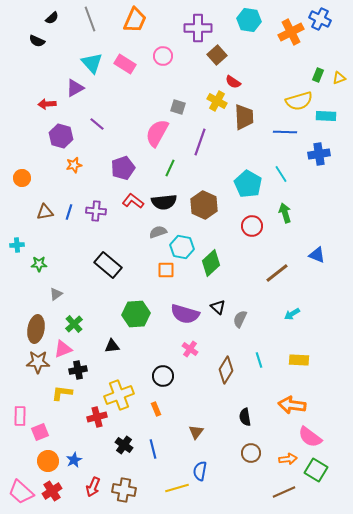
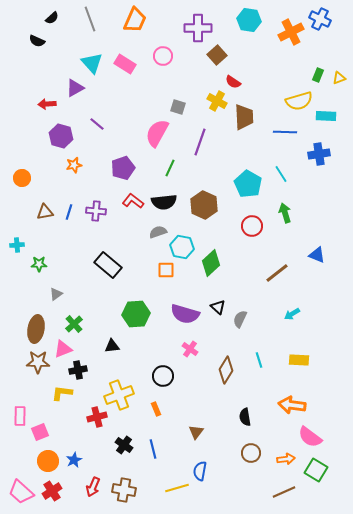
orange arrow at (288, 459): moved 2 px left
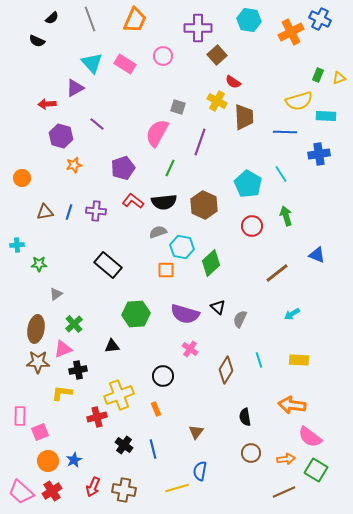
green arrow at (285, 213): moved 1 px right, 3 px down
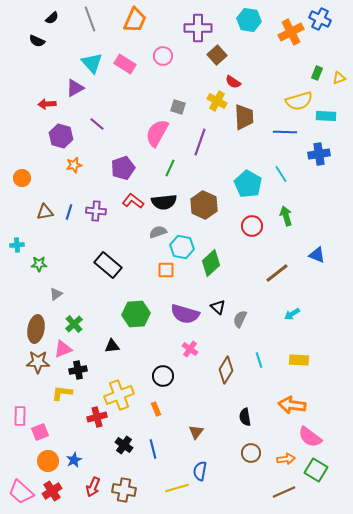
green rectangle at (318, 75): moved 1 px left, 2 px up
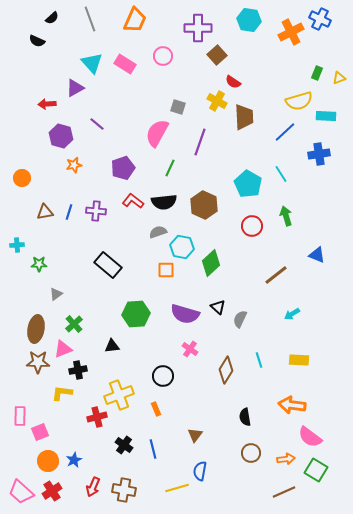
blue line at (285, 132): rotated 45 degrees counterclockwise
brown line at (277, 273): moved 1 px left, 2 px down
brown triangle at (196, 432): moved 1 px left, 3 px down
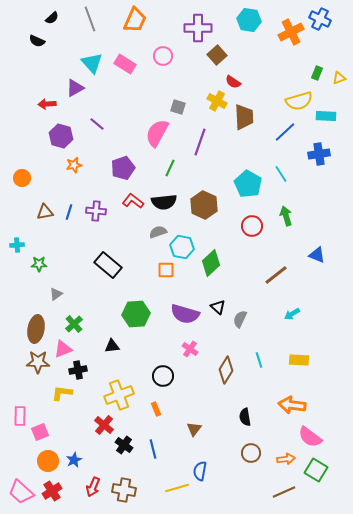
red cross at (97, 417): moved 7 px right, 8 px down; rotated 36 degrees counterclockwise
brown triangle at (195, 435): moved 1 px left, 6 px up
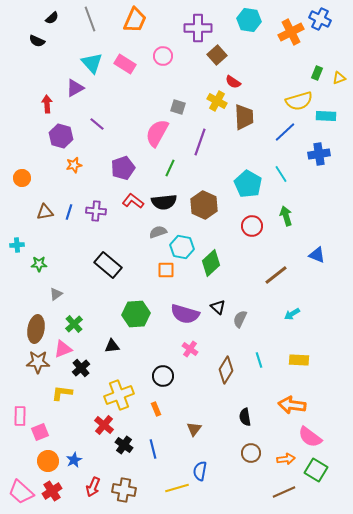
red arrow at (47, 104): rotated 90 degrees clockwise
black cross at (78, 370): moved 3 px right, 2 px up; rotated 30 degrees counterclockwise
